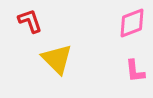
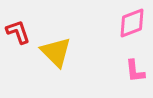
red L-shape: moved 12 px left, 11 px down
yellow triangle: moved 1 px left, 7 px up
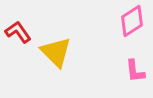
pink diamond: moved 2 px up; rotated 12 degrees counterclockwise
red L-shape: rotated 16 degrees counterclockwise
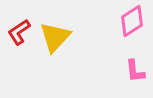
red L-shape: moved 1 px right; rotated 88 degrees counterclockwise
yellow triangle: moved 1 px left, 15 px up; rotated 28 degrees clockwise
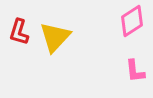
red L-shape: rotated 40 degrees counterclockwise
